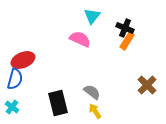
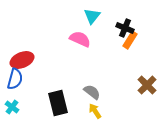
orange rectangle: moved 3 px right, 1 px up
red ellipse: moved 1 px left
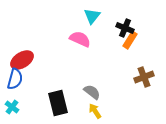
red ellipse: rotated 10 degrees counterclockwise
brown cross: moved 3 px left, 8 px up; rotated 24 degrees clockwise
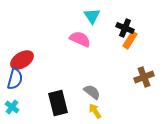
cyan triangle: rotated 12 degrees counterclockwise
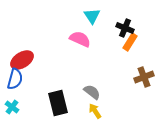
orange rectangle: moved 2 px down
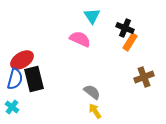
black rectangle: moved 24 px left, 24 px up
